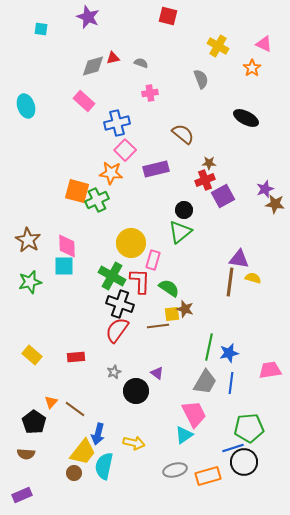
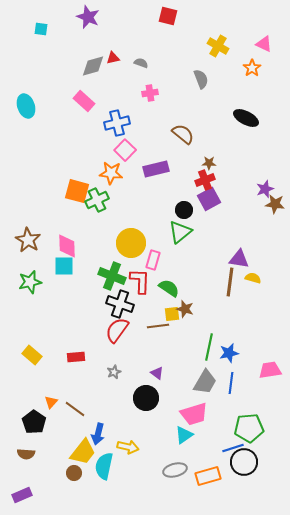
purple square at (223, 196): moved 14 px left, 3 px down
green cross at (112, 276): rotated 8 degrees counterclockwise
black circle at (136, 391): moved 10 px right, 7 px down
pink trapezoid at (194, 414): rotated 100 degrees clockwise
yellow arrow at (134, 443): moved 6 px left, 4 px down
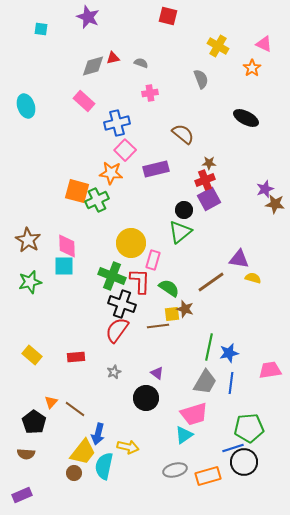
brown line at (230, 282): moved 19 px left; rotated 48 degrees clockwise
black cross at (120, 304): moved 2 px right
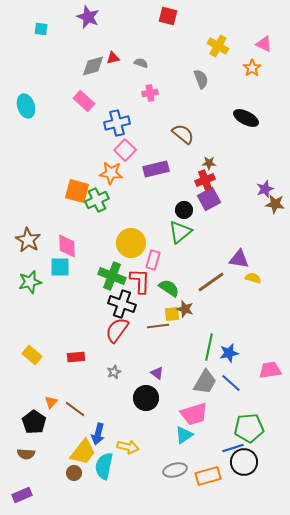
cyan square at (64, 266): moved 4 px left, 1 px down
blue line at (231, 383): rotated 55 degrees counterclockwise
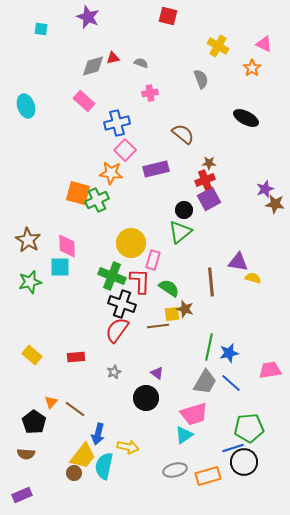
orange square at (77, 191): moved 1 px right, 2 px down
purple triangle at (239, 259): moved 1 px left, 3 px down
brown line at (211, 282): rotated 60 degrees counterclockwise
yellow trapezoid at (83, 452): moved 4 px down
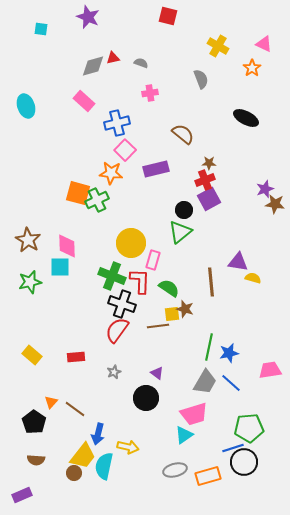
brown semicircle at (26, 454): moved 10 px right, 6 px down
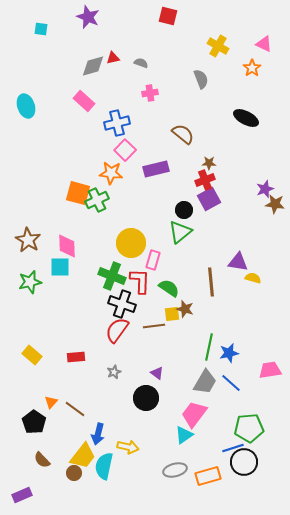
brown line at (158, 326): moved 4 px left
pink trapezoid at (194, 414): rotated 144 degrees clockwise
brown semicircle at (36, 460): moved 6 px right; rotated 42 degrees clockwise
